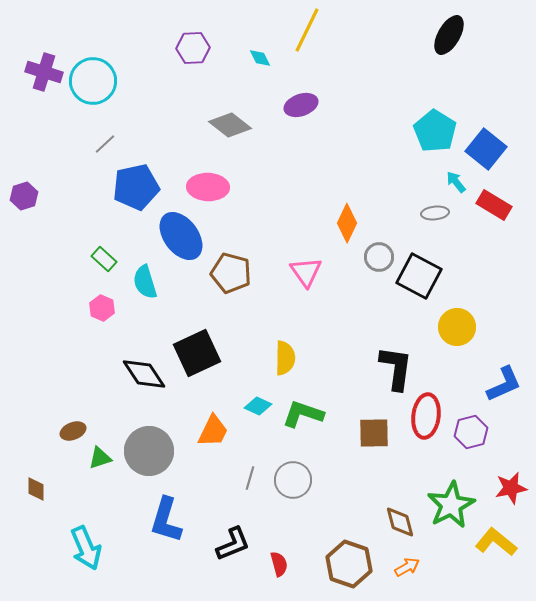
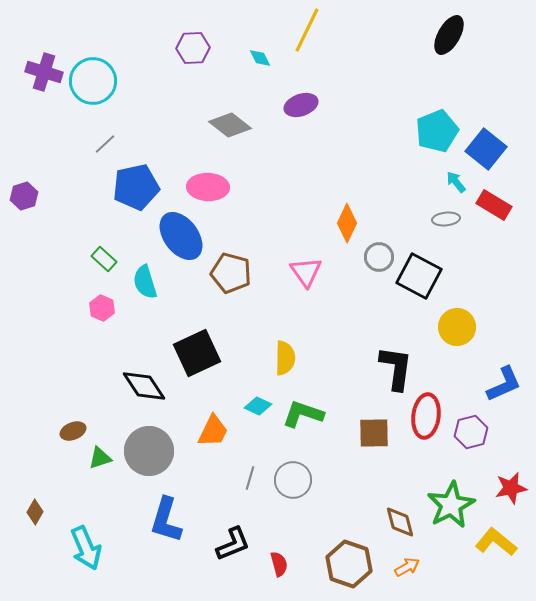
cyan pentagon at (435, 131): moved 2 px right; rotated 18 degrees clockwise
gray ellipse at (435, 213): moved 11 px right, 6 px down
black diamond at (144, 374): moved 12 px down
brown diamond at (36, 489): moved 1 px left, 23 px down; rotated 30 degrees clockwise
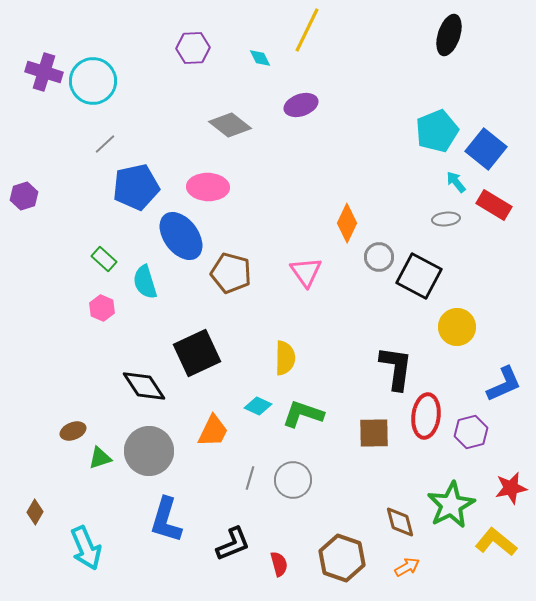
black ellipse at (449, 35): rotated 12 degrees counterclockwise
brown hexagon at (349, 564): moved 7 px left, 6 px up
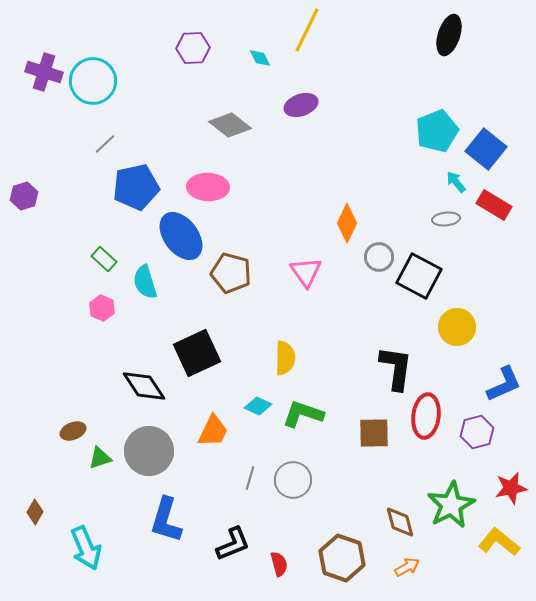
purple hexagon at (471, 432): moved 6 px right
yellow L-shape at (496, 542): moved 3 px right
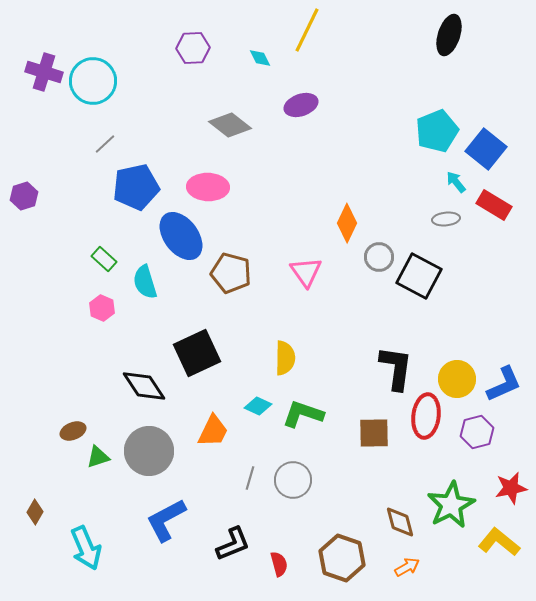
yellow circle at (457, 327): moved 52 px down
green triangle at (100, 458): moved 2 px left, 1 px up
blue L-shape at (166, 520): rotated 45 degrees clockwise
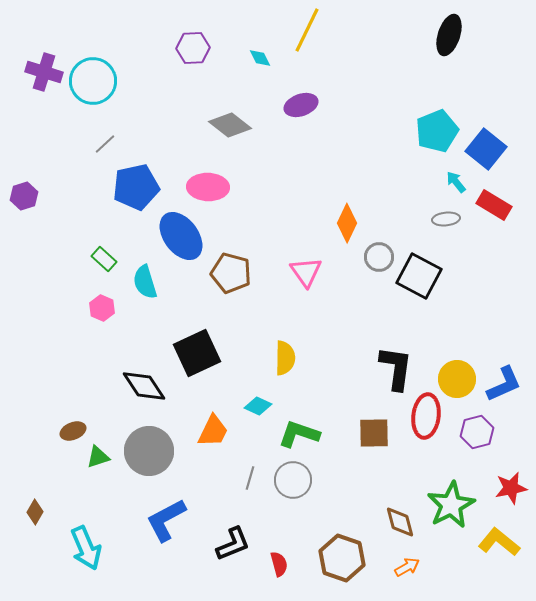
green L-shape at (303, 414): moved 4 px left, 20 px down
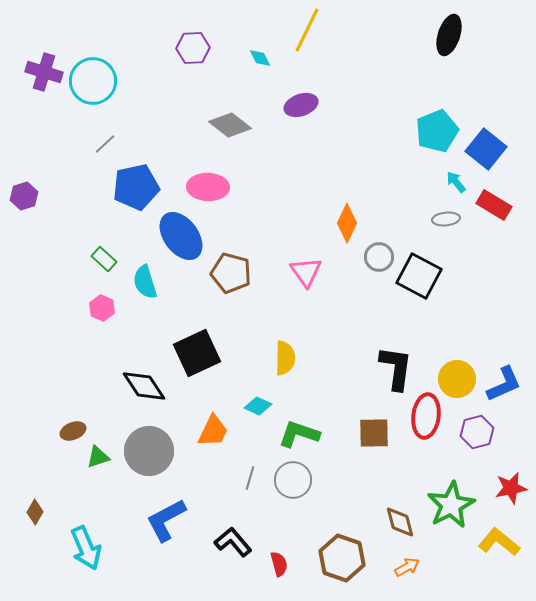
black L-shape at (233, 544): moved 2 px up; rotated 108 degrees counterclockwise
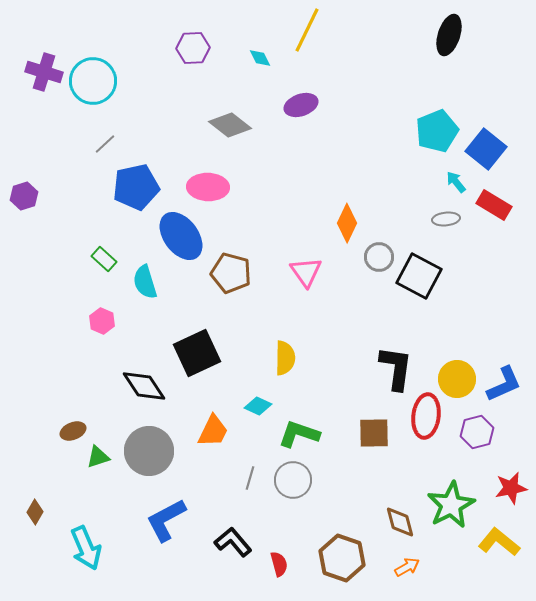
pink hexagon at (102, 308): moved 13 px down
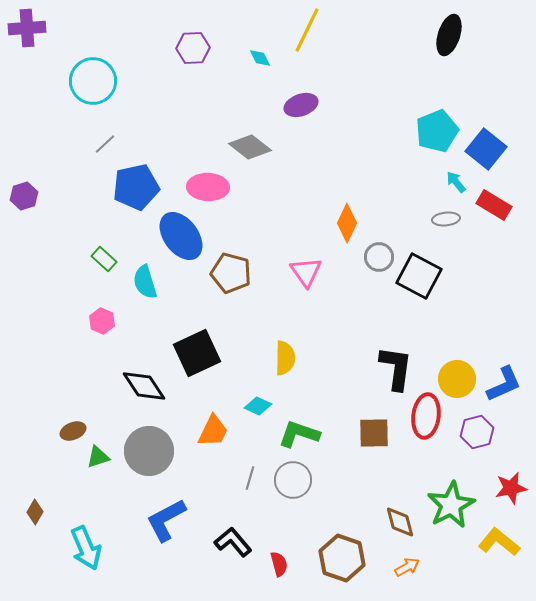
purple cross at (44, 72): moved 17 px left, 44 px up; rotated 21 degrees counterclockwise
gray diamond at (230, 125): moved 20 px right, 22 px down
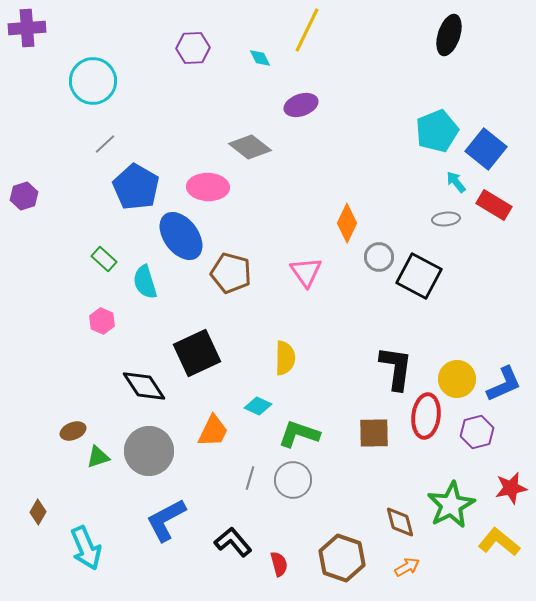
blue pentagon at (136, 187): rotated 30 degrees counterclockwise
brown diamond at (35, 512): moved 3 px right
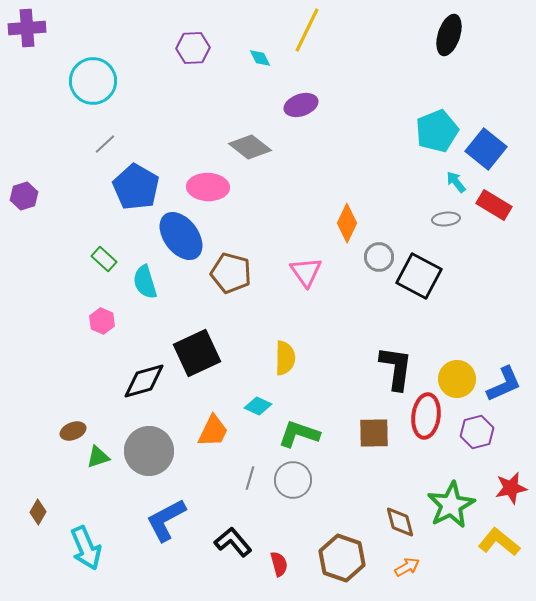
black diamond at (144, 386): moved 5 px up; rotated 72 degrees counterclockwise
